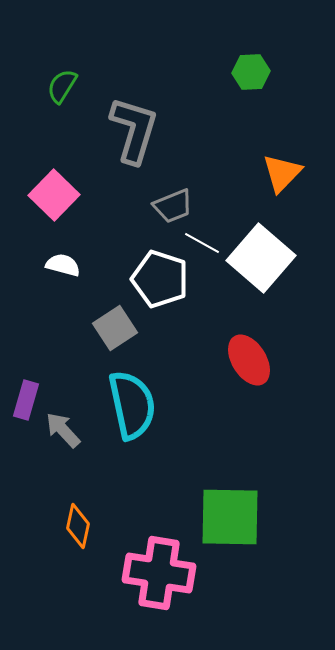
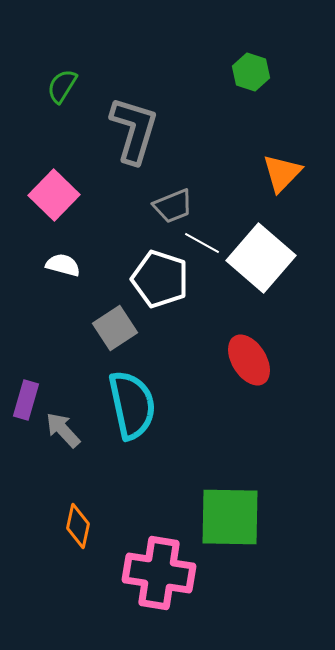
green hexagon: rotated 21 degrees clockwise
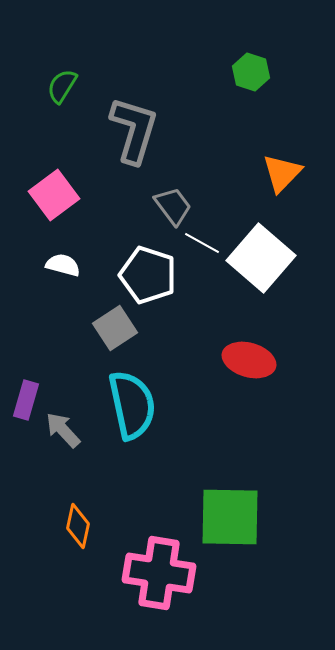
pink square: rotated 9 degrees clockwise
gray trapezoid: rotated 105 degrees counterclockwise
white pentagon: moved 12 px left, 4 px up
red ellipse: rotated 42 degrees counterclockwise
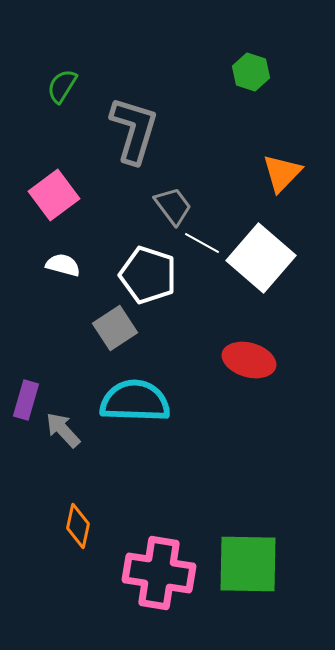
cyan semicircle: moved 3 px right, 4 px up; rotated 76 degrees counterclockwise
green square: moved 18 px right, 47 px down
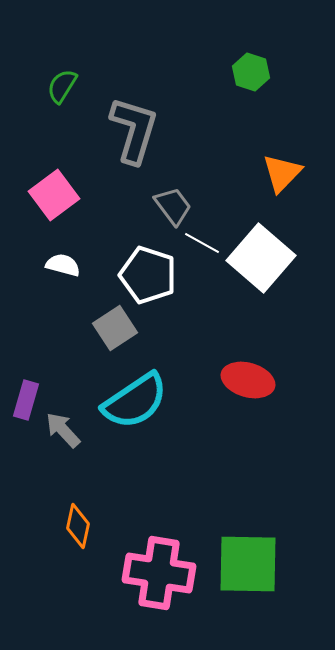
red ellipse: moved 1 px left, 20 px down
cyan semicircle: rotated 144 degrees clockwise
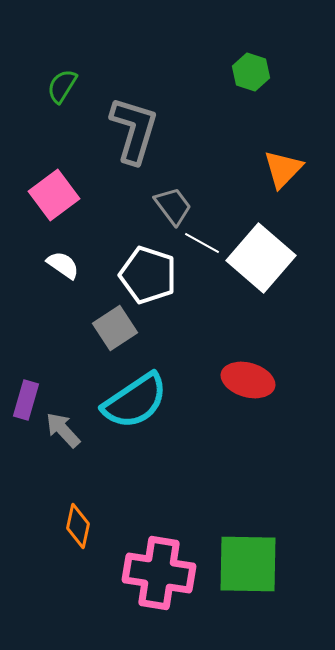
orange triangle: moved 1 px right, 4 px up
white semicircle: rotated 20 degrees clockwise
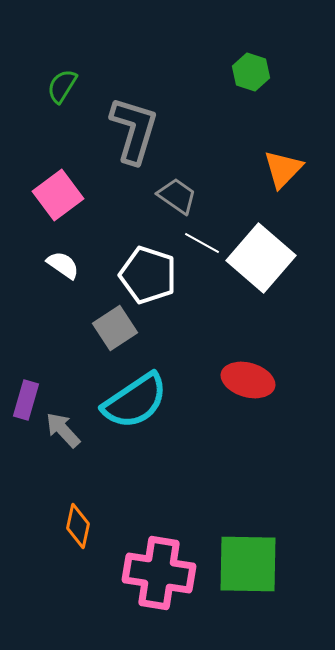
pink square: moved 4 px right
gray trapezoid: moved 4 px right, 10 px up; rotated 18 degrees counterclockwise
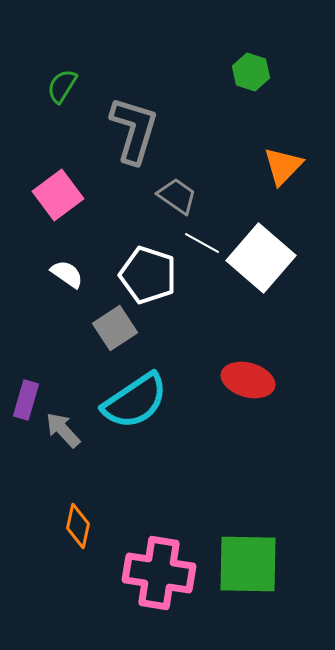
orange triangle: moved 3 px up
white semicircle: moved 4 px right, 9 px down
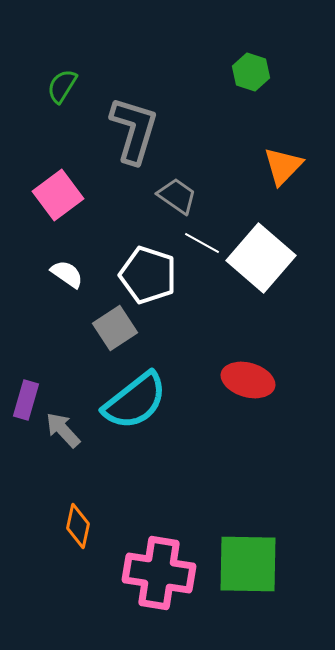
cyan semicircle: rotated 4 degrees counterclockwise
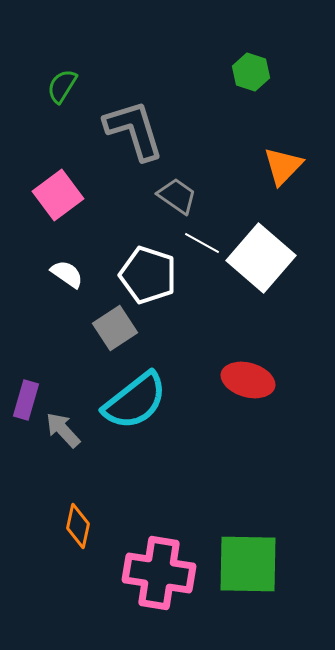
gray L-shape: rotated 34 degrees counterclockwise
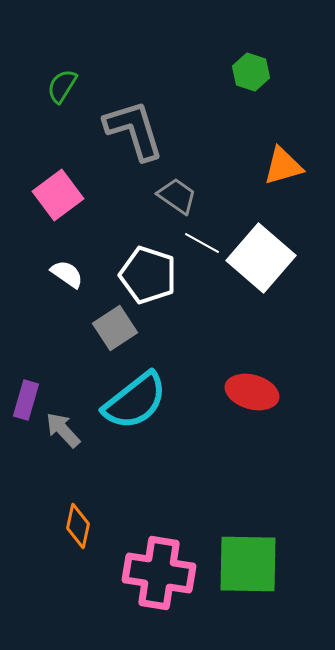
orange triangle: rotated 30 degrees clockwise
red ellipse: moved 4 px right, 12 px down
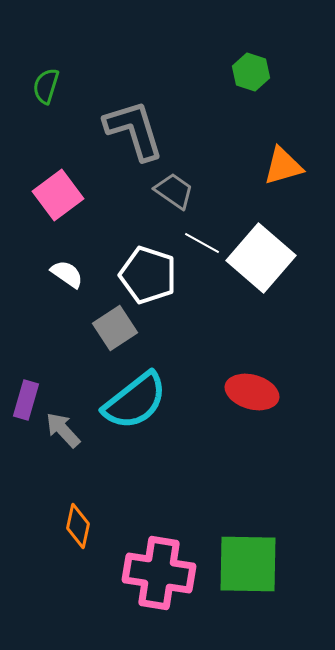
green semicircle: moved 16 px left; rotated 15 degrees counterclockwise
gray trapezoid: moved 3 px left, 5 px up
